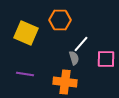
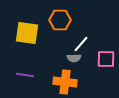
yellow square: moved 1 px right; rotated 15 degrees counterclockwise
gray semicircle: rotated 104 degrees clockwise
purple line: moved 1 px down
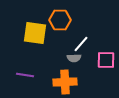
yellow square: moved 8 px right
pink square: moved 1 px down
orange cross: rotated 10 degrees counterclockwise
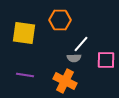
yellow square: moved 11 px left
orange cross: moved 1 px up; rotated 30 degrees clockwise
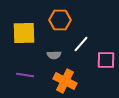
yellow square: rotated 10 degrees counterclockwise
gray semicircle: moved 20 px left, 3 px up
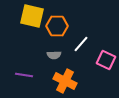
orange hexagon: moved 3 px left, 6 px down
yellow square: moved 8 px right, 17 px up; rotated 15 degrees clockwise
pink square: rotated 24 degrees clockwise
purple line: moved 1 px left
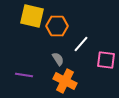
gray semicircle: moved 4 px right, 4 px down; rotated 120 degrees counterclockwise
pink square: rotated 18 degrees counterclockwise
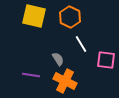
yellow square: moved 2 px right
orange hexagon: moved 13 px right, 9 px up; rotated 25 degrees clockwise
white line: rotated 72 degrees counterclockwise
purple line: moved 7 px right
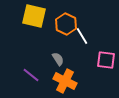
orange hexagon: moved 4 px left, 7 px down
white line: moved 1 px right, 8 px up
purple line: rotated 30 degrees clockwise
